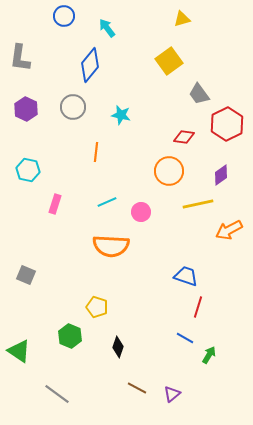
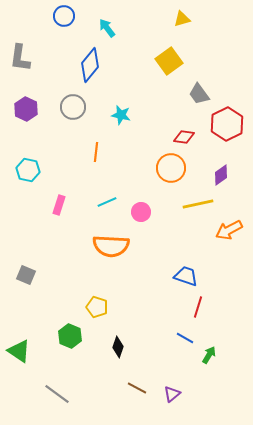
orange circle: moved 2 px right, 3 px up
pink rectangle: moved 4 px right, 1 px down
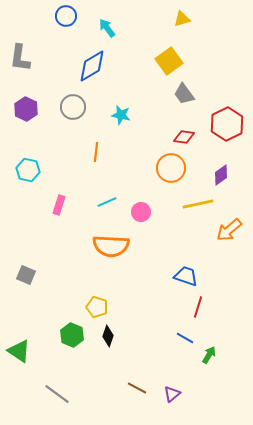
blue circle: moved 2 px right
blue diamond: moved 2 px right, 1 px down; rotated 20 degrees clockwise
gray trapezoid: moved 15 px left
orange arrow: rotated 12 degrees counterclockwise
green hexagon: moved 2 px right, 1 px up
black diamond: moved 10 px left, 11 px up
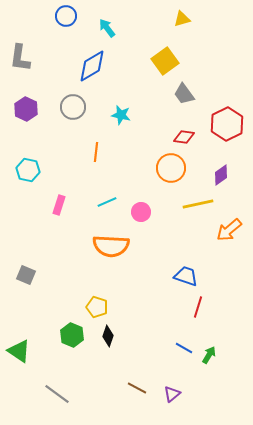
yellow square: moved 4 px left
blue line: moved 1 px left, 10 px down
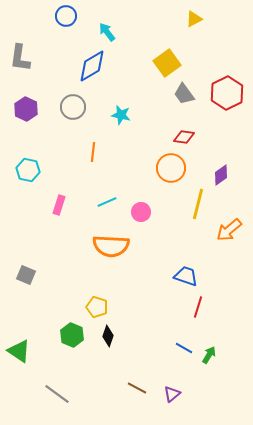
yellow triangle: moved 12 px right; rotated 12 degrees counterclockwise
cyan arrow: moved 4 px down
yellow square: moved 2 px right, 2 px down
red hexagon: moved 31 px up
orange line: moved 3 px left
yellow line: rotated 64 degrees counterclockwise
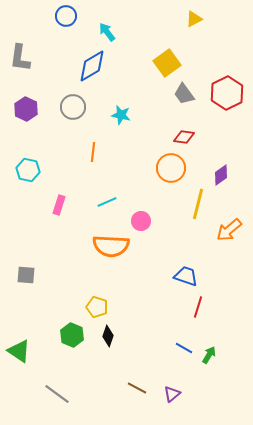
pink circle: moved 9 px down
gray square: rotated 18 degrees counterclockwise
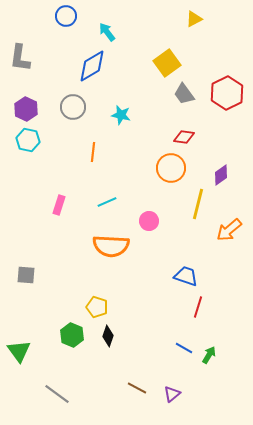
cyan hexagon: moved 30 px up
pink circle: moved 8 px right
green triangle: rotated 20 degrees clockwise
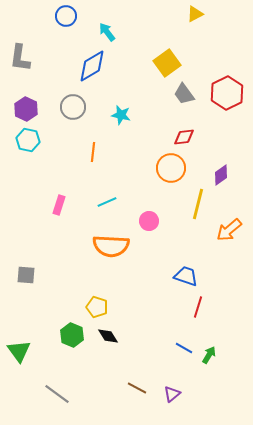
yellow triangle: moved 1 px right, 5 px up
red diamond: rotated 15 degrees counterclockwise
black diamond: rotated 50 degrees counterclockwise
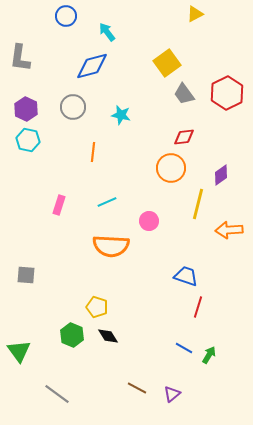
blue diamond: rotated 16 degrees clockwise
orange arrow: rotated 36 degrees clockwise
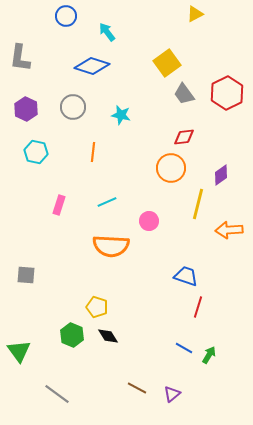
blue diamond: rotated 32 degrees clockwise
cyan hexagon: moved 8 px right, 12 px down
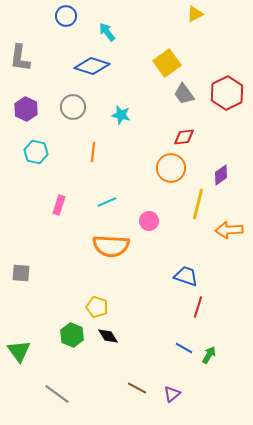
gray square: moved 5 px left, 2 px up
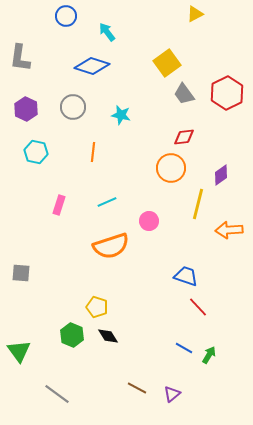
orange semicircle: rotated 21 degrees counterclockwise
red line: rotated 60 degrees counterclockwise
